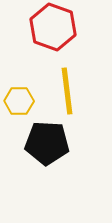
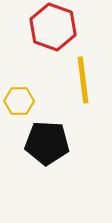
yellow line: moved 16 px right, 11 px up
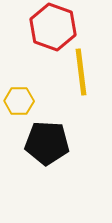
yellow line: moved 2 px left, 8 px up
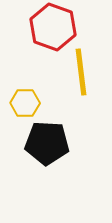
yellow hexagon: moved 6 px right, 2 px down
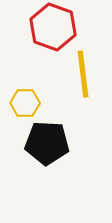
yellow line: moved 2 px right, 2 px down
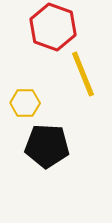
yellow line: rotated 15 degrees counterclockwise
black pentagon: moved 3 px down
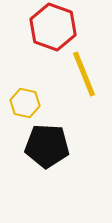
yellow line: moved 1 px right
yellow hexagon: rotated 12 degrees clockwise
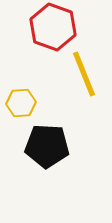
yellow hexagon: moved 4 px left; rotated 16 degrees counterclockwise
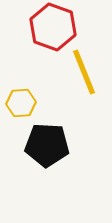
yellow line: moved 2 px up
black pentagon: moved 1 px up
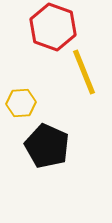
black pentagon: moved 1 px down; rotated 21 degrees clockwise
